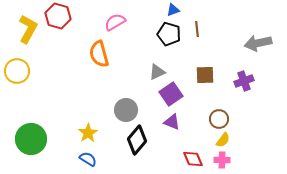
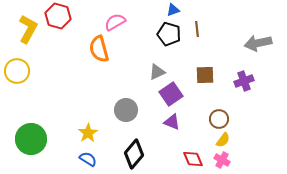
orange semicircle: moved 5 px up
black diamond: moved 3 px left, 14 px down
pink cross: rotated 28 degrees clockwise
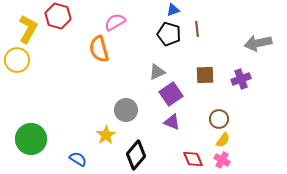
yellow circle: moved 11 px up
purple cross: moved 3 px left, 2 px up
yellow star: moved 18 px right, 2 px down
black diamond: moved 2 px right, 1 px down
blue semicircle: moved 10 px left
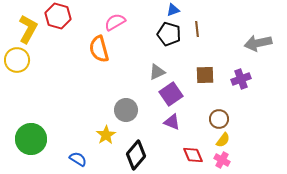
red diamond: moved 4 px up
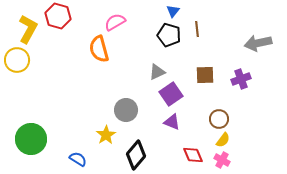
blue triangle: moved 1 px down; rotated 32 degrees counterclockwise
black pentagon: moved 1 px down
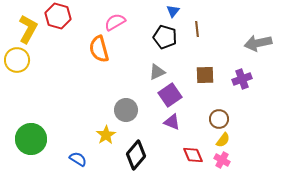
black pentagon: moved 4 px left, 2 px down
purple cross: moved 1 px right
purple square: moved 1 px left, 1 px down
